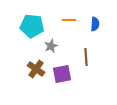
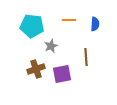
brown cross: rotated 36 degrees clockwise
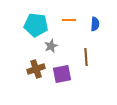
cyan pentagon: moved 4 px right, 1 px up
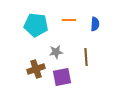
gray star: moved 5 px right, 6 px down; rotated 16 degrees clockwise
purple square: moved 3 px down
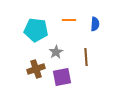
cyan pentagon: moved 5 px down
gray star: rotated 24 degrees counterclockwise
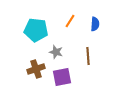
orange line: moved 1 px right, 1 px down; rotated 56 degrees counterclockwise
gray star: rotated 24 degrees counterclockwise
brown line: moved 2 px right, 1 px up
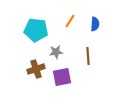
gray star: rotated 24 degrees counterclockwise
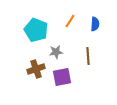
cyan pentagon: rotated 15 degrees clockwise
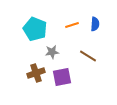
orange line: moved 2 px right, 4 px down; rotated 40 degrees clockwise
cyan pentagon: moved 1 px left, 1 px up
gray star: moved 4 px left
brown line: rotated 54 degrees counterclockwise
brown cross: moved 4 px down
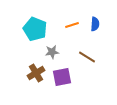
brown line: moved 1 px left, 1 px down
brown cross: rotated 12 degrees counterclockwise
